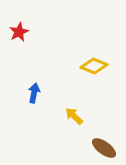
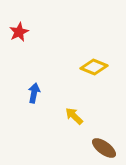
yellow diamond: moved 1 px down
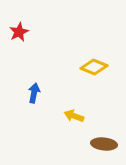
yellow arrow: rotated 24 degrees counterclockwise
brown ellipse: moved 4 px up; rotated 30 degrees counterclockwise
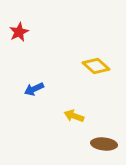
yellow diamond: moved 2 px right, 1 px up; rotated 20 degrees clockwise
blue arrow: moved 4 px up; rotated 126 degrees counterclockwise
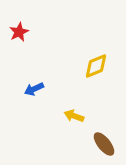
yellow diamond: rotated 64 degrees counterclockwise
brown ellipse: rotated 45 degrees clockwise
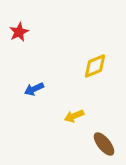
yellow diamond: moved 1 px left
yellow arrow: rotated 42 degrees counterclockwise
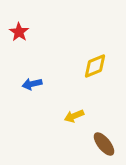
red star: rotated 12 degrees counterclockwise
blue arrow: moved 2 px left, 5 px up; rotated 12 degrees clockwise
